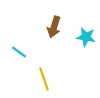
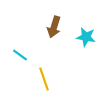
cyan line: moved 1 px right, 3 px down
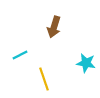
cyan star: moved 26 px down
cyan line: rotated 63 degrees counterclockwise
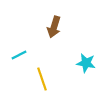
cyan line: moved 1 px left
yellow line: moved 2 px left
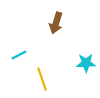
brown arrow: moved 2 px right, 4 px up
cyan star: rotated 12 degrees counterclockwise
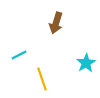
cyan star: rotated 30 degrees counterclockwise
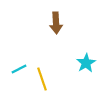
brown arrow: rotated 20 degrees counterclockwise
cyan line: moved 14 px down
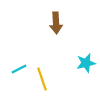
cyan star: rotated 18 degrees clockwise
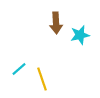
cyan star: moved 6 px left, 28 px up
cyan line: rotated 14 degrees counterclockwise
